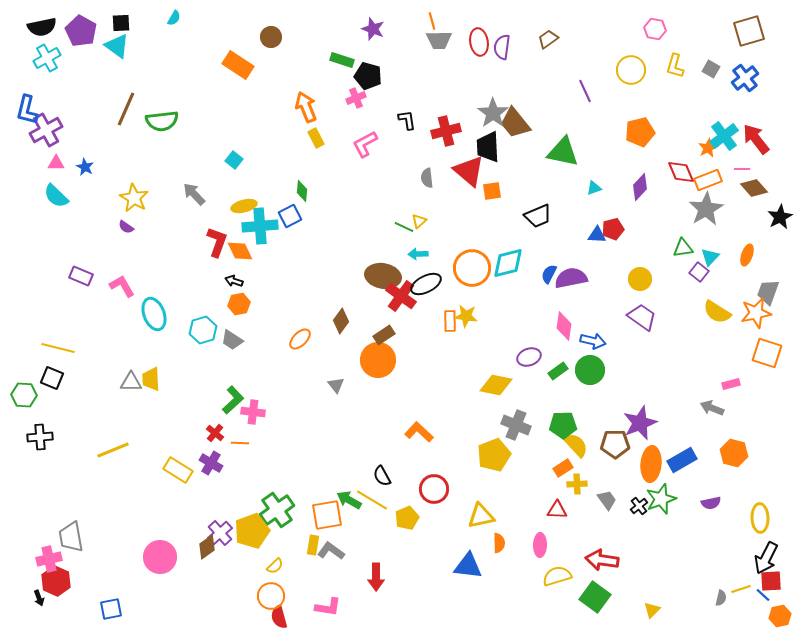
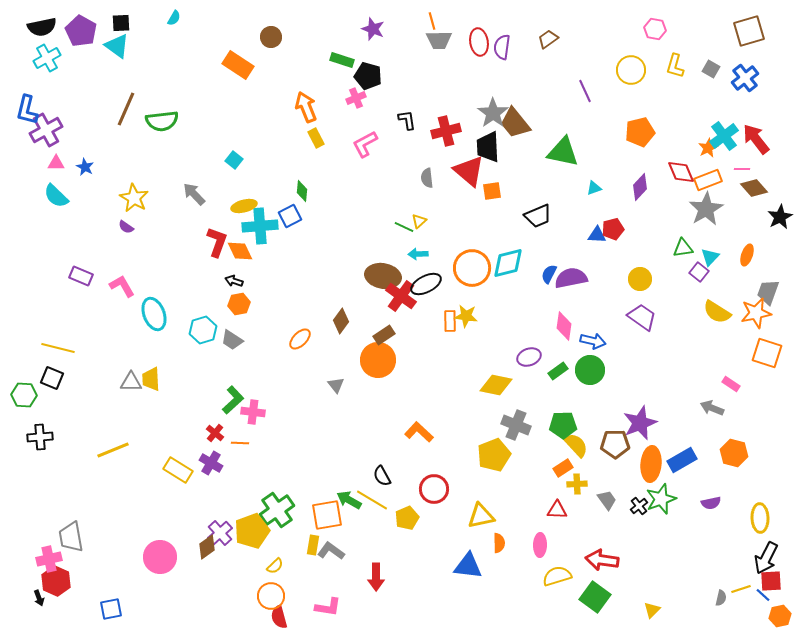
pink rectangle at (731, 384): rotated 48 degrees clockwise
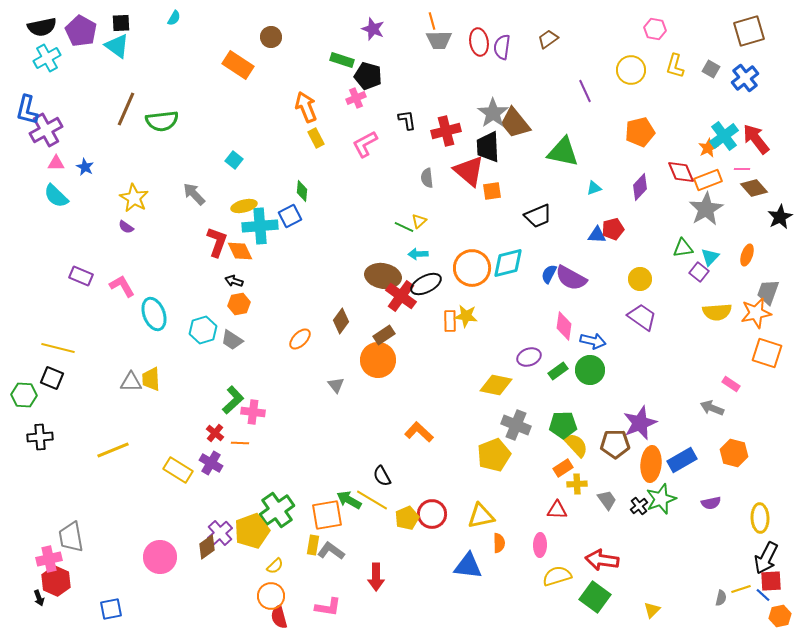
purple semicircle at (571, 278): rotated 140 degrees counterclockwise
yellow semicircle at (717, 312): rotated 36 degrees counterclockwise
red circle at (434, 489): moved 2 px left, 25 px down
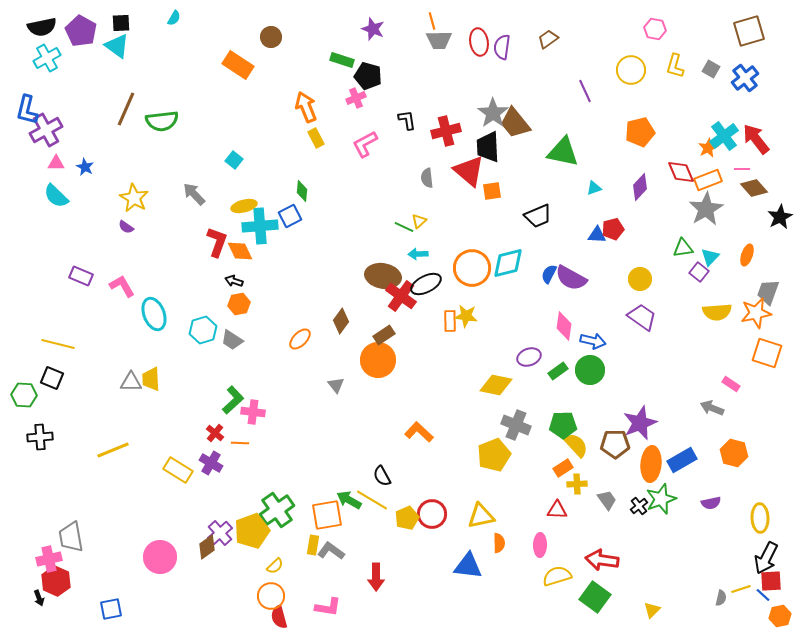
yellow line at (58, 348): moved 4 px up
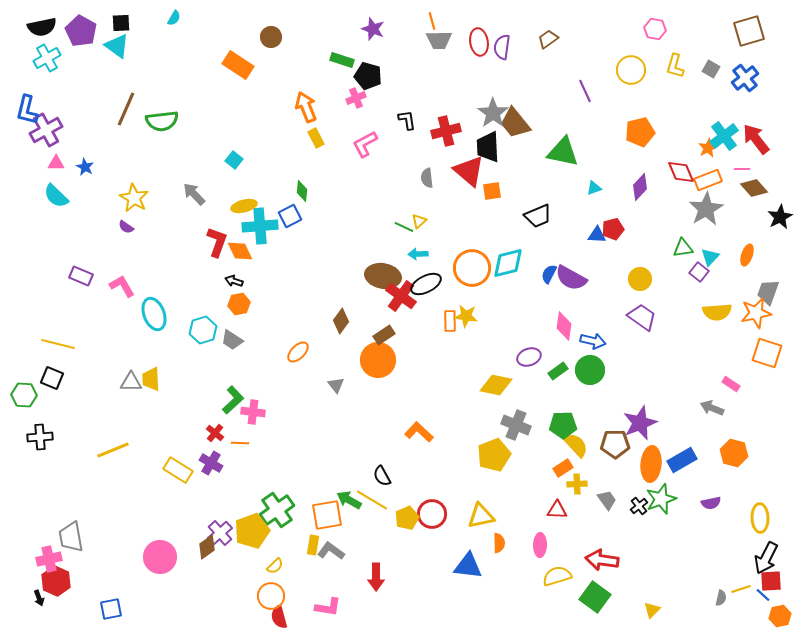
orange ellipse at (300, 339): moved 2 px left, 13 px down
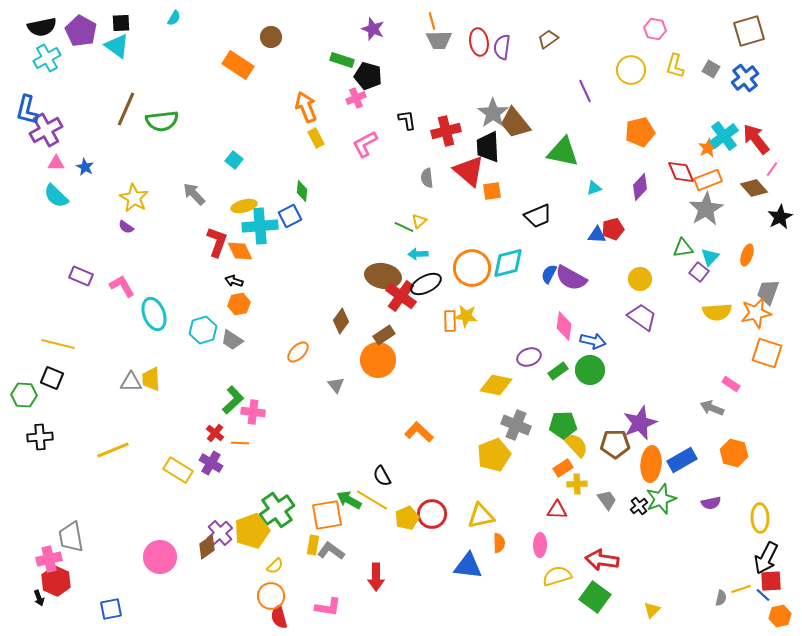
pink line at (742, 169): moved 30 px right; rotated 56 degrees counterclockwise
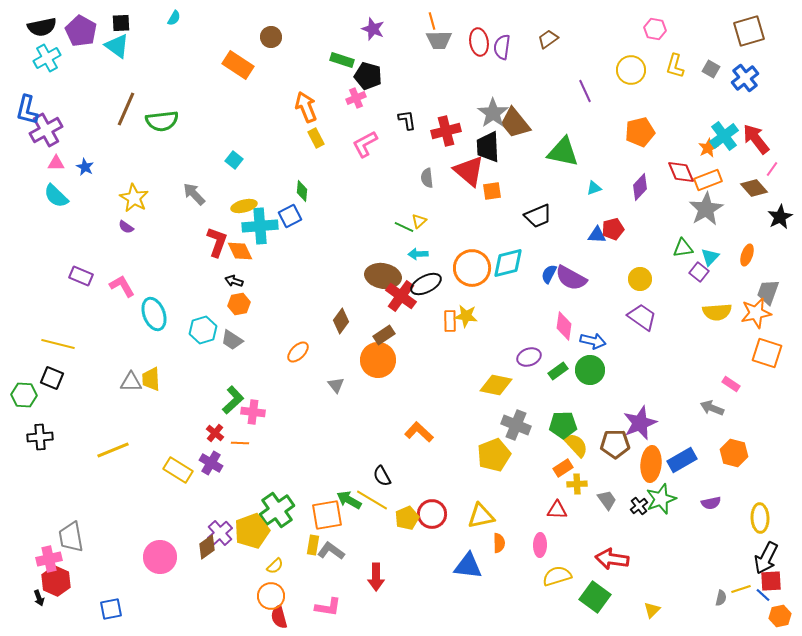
red arrow at (602, 560): moved 10 px right, 1 px up
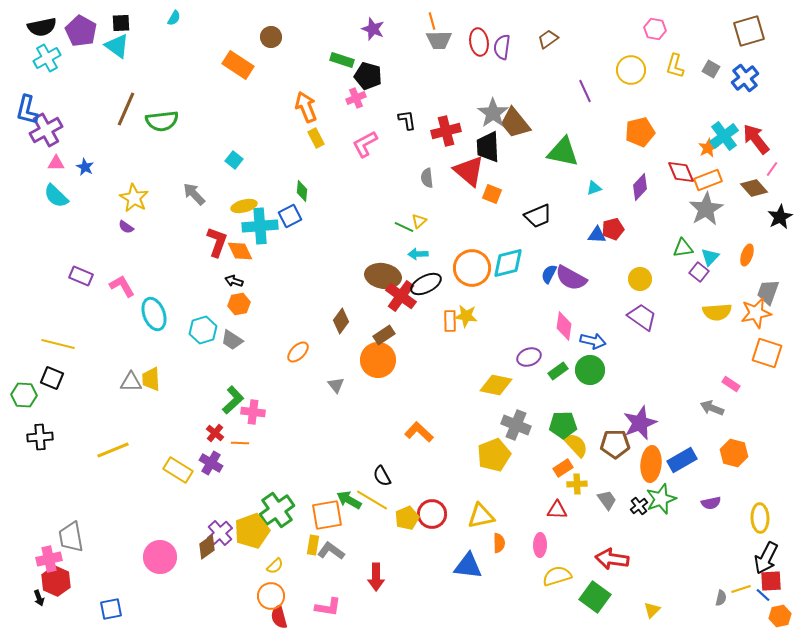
orange square at (492, 191): moved 3 px down; rotated 30 degrees clockwise
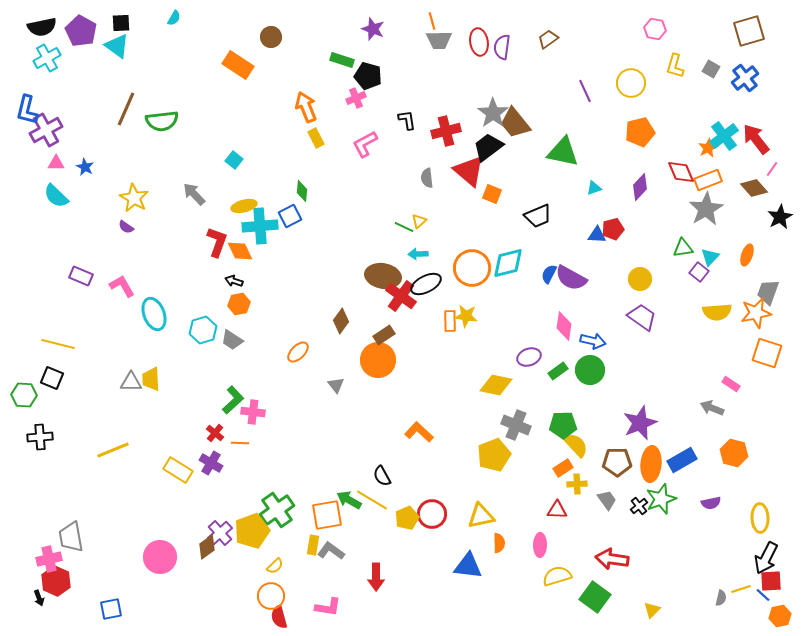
yellow circle at (631, 70): moved 13 px down
black trapezoid at (488, 147): rotated 56 degrees clockwise
brown pentagon at (615, 444): moved 2 px right, 18 px down
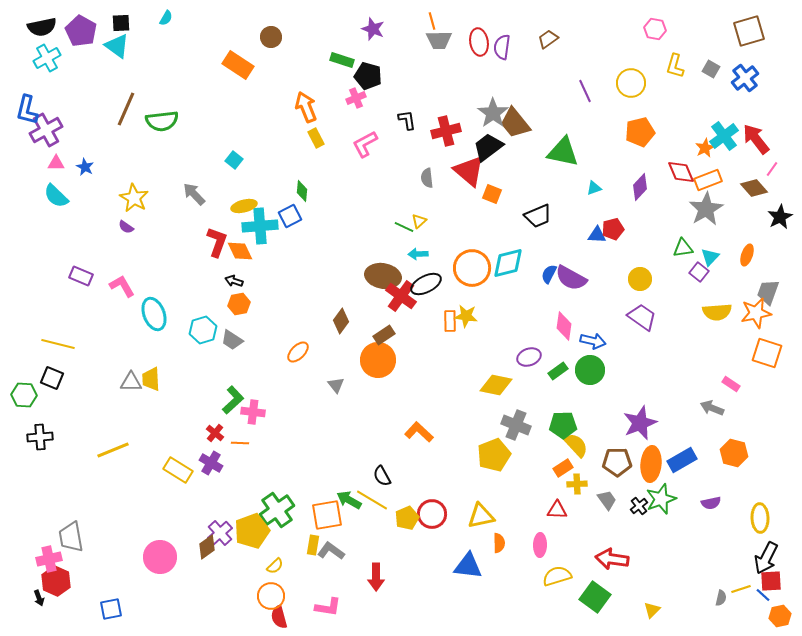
cyan semicircle at (174, 18): moved 8 px left
orange star at (708, 148): moved 3 px left
